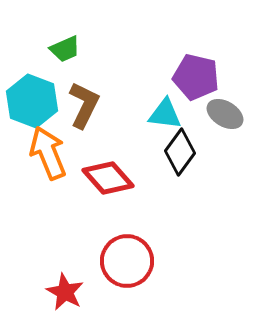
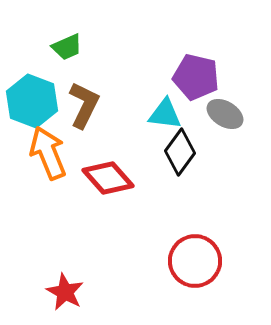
green trapezoid: moved 2 px right, 2 px up
red circle: moved 68 px right
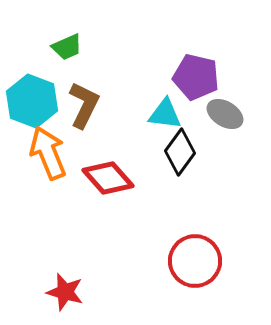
red star: rotated 12 degrees counterclockwise
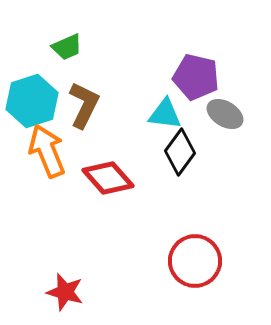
cyan hexagon: rotated 21 degrees clockwise
orange arrow: moved 1 px left, 2 px up
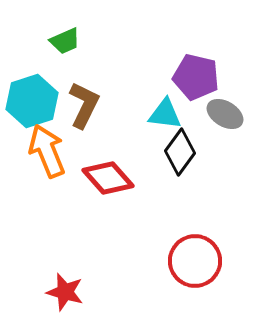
green trapezoid: moved 2 px left, 6 px up
